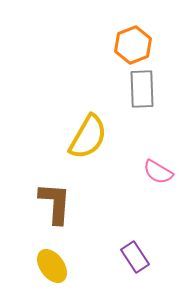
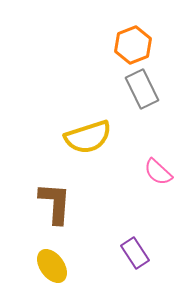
gray rectangle: rotated 24 degrees counterclockwise
yellow semicircle: rotated 42 degrees clockwise
pink semicircle: rotated 12 degrees clockwise
purple rectangle: moved 4 px up
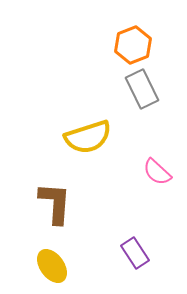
pink semicircle: moved 1 px left
